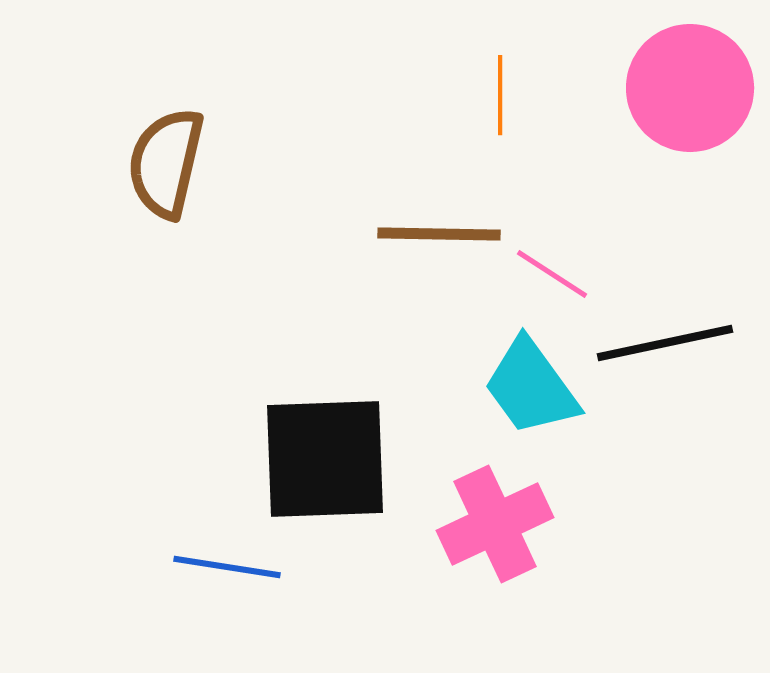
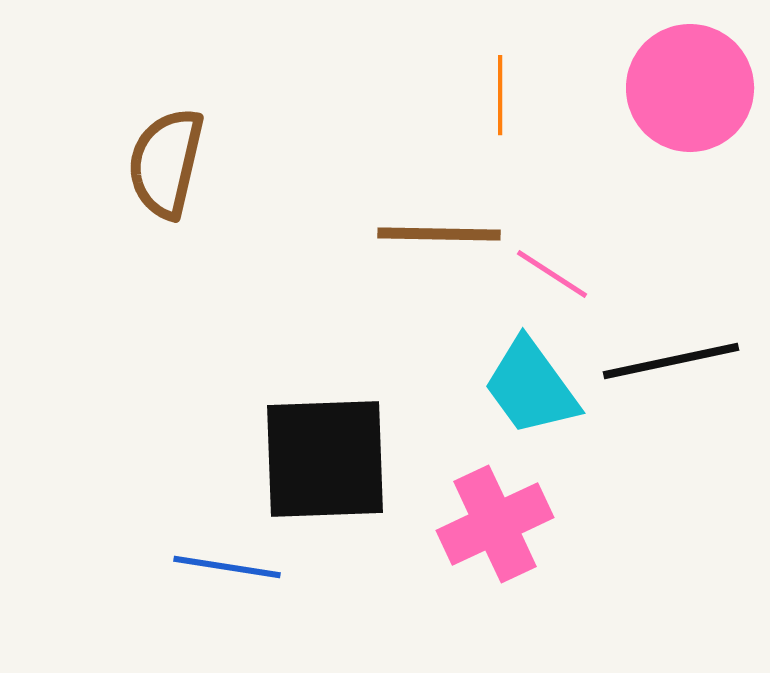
black line: moved 6 px right, 18 px down
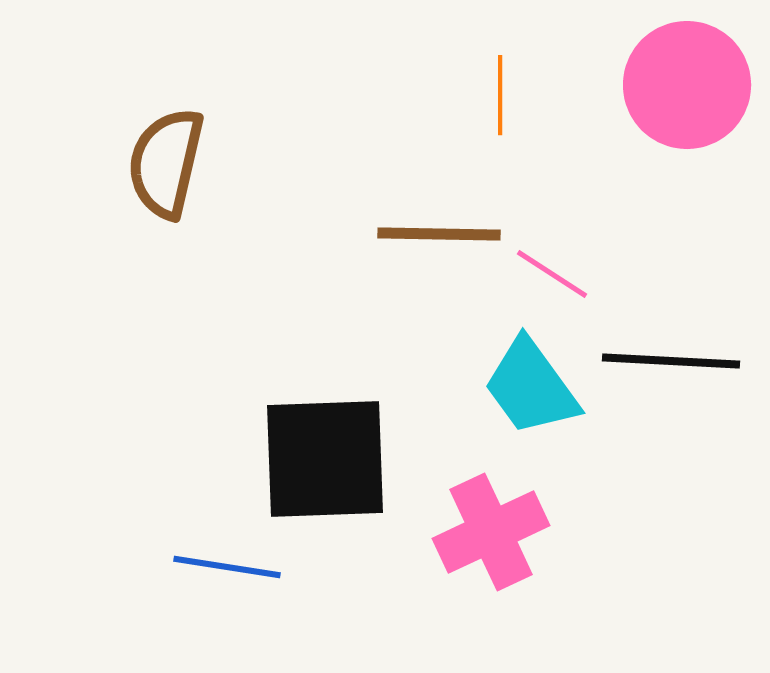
pink circle: moved 3 px left, 3 px up
black line: rotated 15 degrees clockwise
pink cross: moved 4 px left, 8 px down
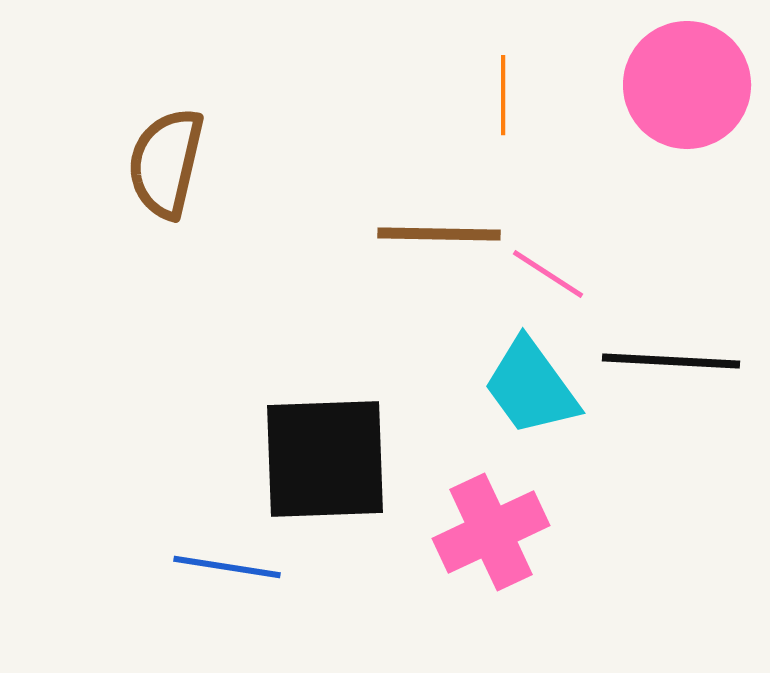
orange line: moved 3 px right
pink line: moved 4 px left
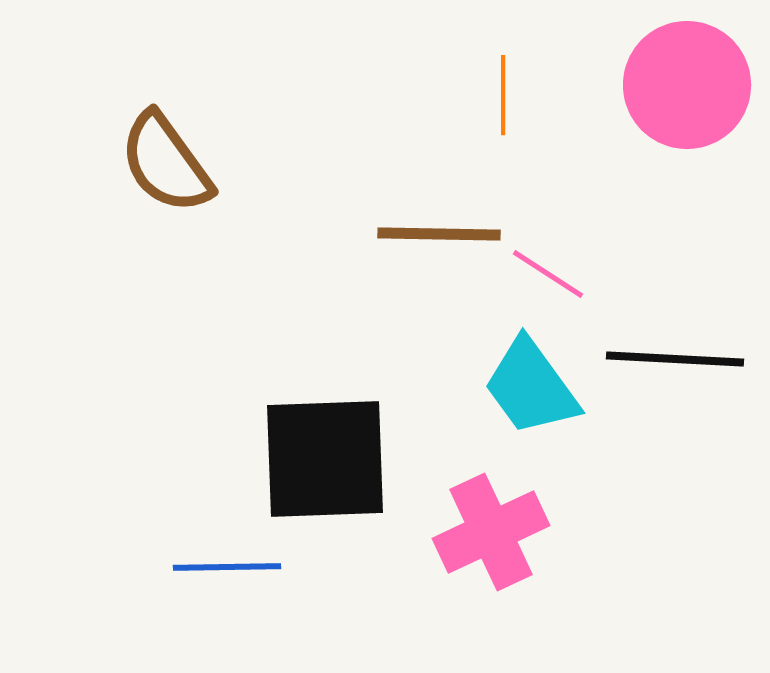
brown semicircle: rotated 49 degrees counterclockwise
black line: moved 4 px right, 2 px up
blue line: rotated 10 degrees counterclockwise
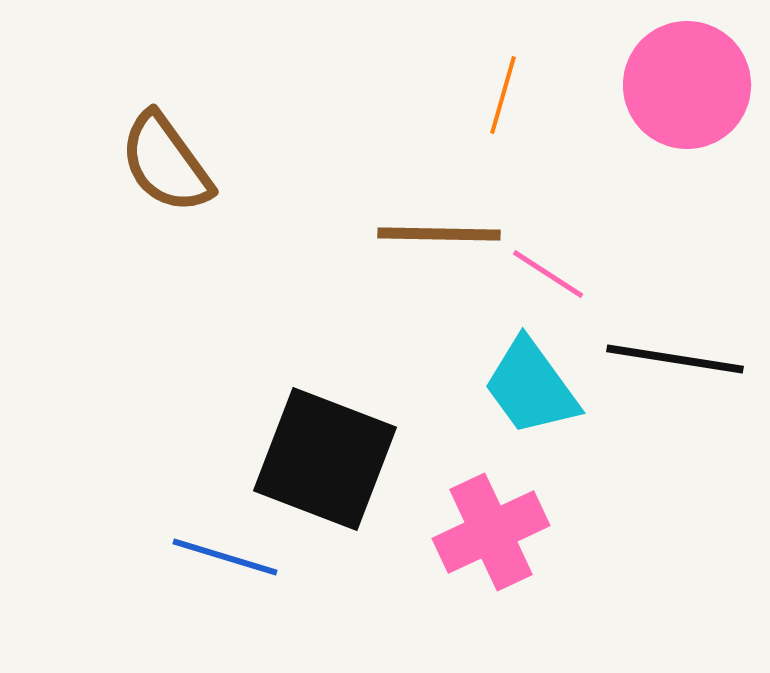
orange line: rotated 16 degrees clockwise
black line: rotated 6 degrees clockwise
black square: rotated 23 degrees clockwise
blue line: moved 2 px left, 10 px up; rotated 18 degrees clockwise
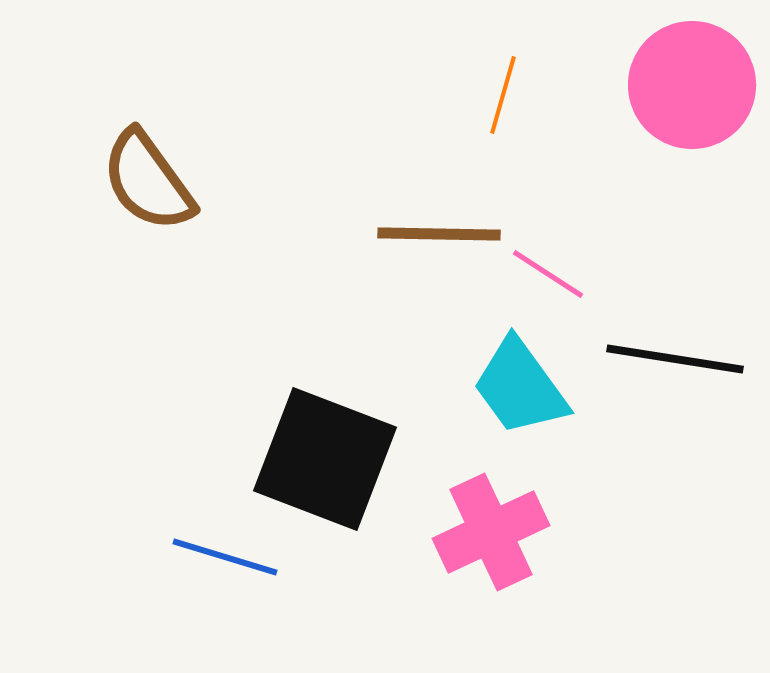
pink circle: moved 5 px right
brown semicircle: moved 18 px left, 18 px down
cyan trapezoid: moved 11 px left
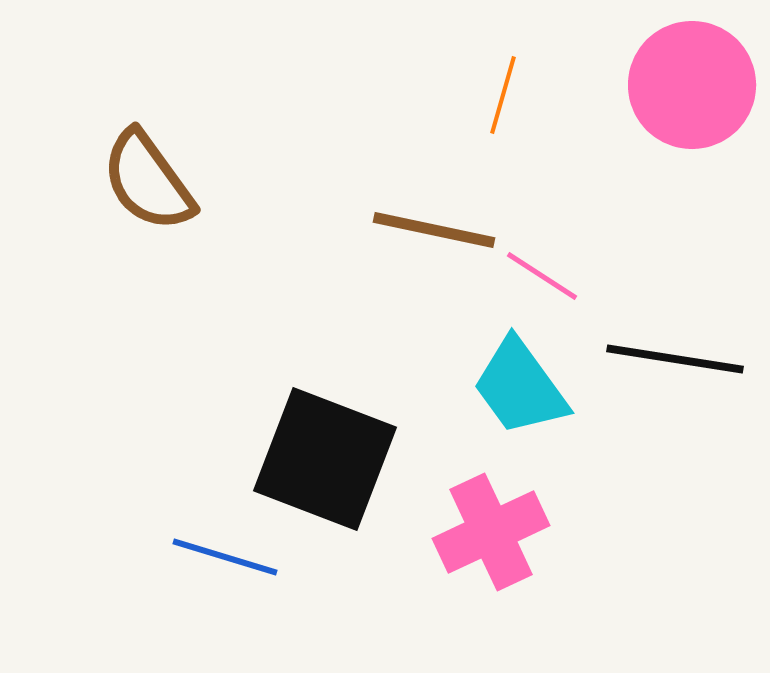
brown line: moved 5 px left, 4 px up; rotated 11 degrees clockwise
pink line: moved 6 px left, 2 px down
